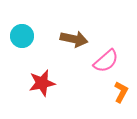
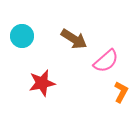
brown arrow: rotated 20 degrees clockwise
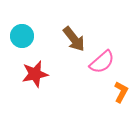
brown arrow: rotated 20 degrees clockwise
pink semicircle: moved 4 px left, 1 px down
red star: moved 7 px left, 9 px up
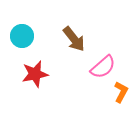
pink semicircle: moved 1 px right, 5 px down
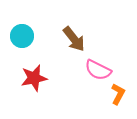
pink semicircle: moved 5 px left, 3 px down; rotated 68 degrees clockwise
red star: moved 1 px left, 4 px down
orange L-shape: moved 3 px left, 2 px down
